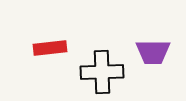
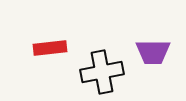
black cross: rotated 9 degrees counterclockwise
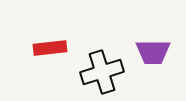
black cross: rotated 6 degrees counterclockwise
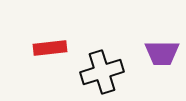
purple trapezoid: moved 9 px right, 1 px down
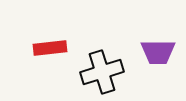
purple trapezoid: moved 4 px left, 1 px up
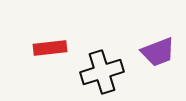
purple trapezoid: rotated 21 degrees counterclockwise
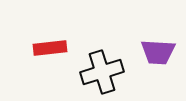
purple trapezoid: rotated 24 degrees clockwise
